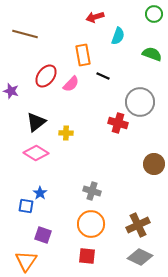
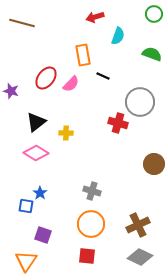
brown line: moved 3 px left, 11 px up
red ellipse: moved 2 px down
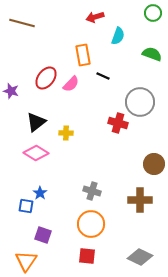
green circle: moved 1 px left, 1 px up
brown cross: moved 2 px right, 25 px up; rotated 25 degrees clockwise
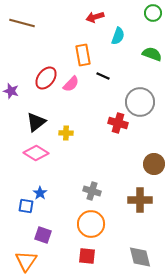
gray diamond: rotated 50 degrees clockwise
